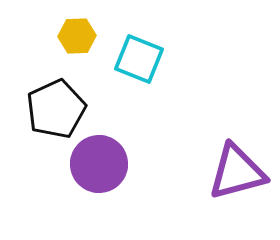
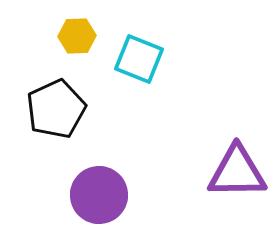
purple circle: moved 31 px down
purple triangle: rotated 14 degrees clockwise
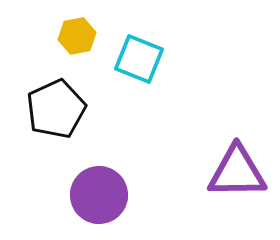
yellow hexagon: rotated 9 degrees counterclockwise
